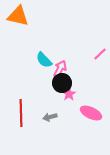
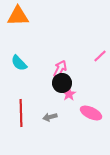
orange triangle: rotated 15 degrees counterclockwise
pink line: moved 2 px down
cyan semicircle: moved 25 px left, 3 px down
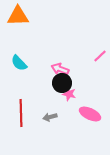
pink arrow: rotated 96 degrees counterclockwise
pink star: rotated 24 degrees counterclockwise
pink ellipse: moved 1 px left, 1 px down
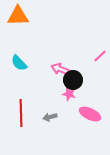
black circle: moved 11 px right, 3 px up
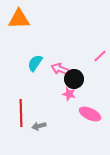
orange triangle: moved 1 px right, 3 px down
cyan semicircle: moved 16 px right; rotated 78 degrees clockwise
black circle: moved 1 px right, 1 px up
gray arrow: moved 11 px left, 9 px down
